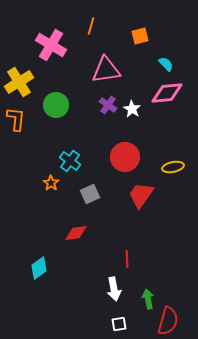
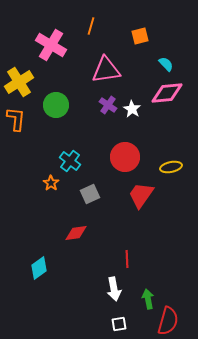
yellow ellipse: moved 2 px left
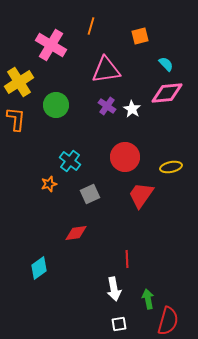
purple cross: moved 1 px left, 1 px down
orange star: moved 2 px left, 1 px down; rotated 21 degrees clockwise
